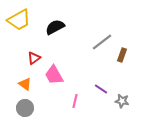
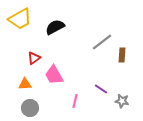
yellow trapezoid: moved 1 px right, 1 px up
brown rectangle: rotated 16 degrees counterclockwise
orange triangle: rotated 40 degrees counterclockwise
gray circle: moved 5 px right
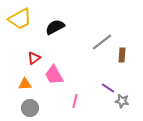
purple line: moved 7 px right, 1 px up
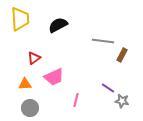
yellow trapezoid: rotated 65 degrees counterclockwise
black semicircle: moved 3 px right, 2 px up
gray line: moved 1 px right, 1 px up; rotated 45 degrees clockwise
brown rectangle: rotated 24 degrees clockwise
pink trapezoid: moved 2 px down; rotated 85 degrees counterclockwise
pink line: moved 1 px right, 1 px up
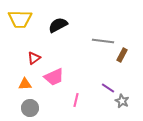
yellow trapezoid: rotated 95 degrees clockwise
gray star: rotated 16 degrees clockwise
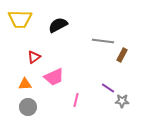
red triangle: moved 1 px up
gray star: rotated 24 degrees counterclockwise
gray circle: moved 2 px left, 1 px up
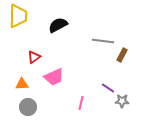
yellow trapezoid: moved 2 px left, 3 px up; rotated 90 degrees counterclockwise
orange triangle: moved 3 px left
pink line: moved 5 px right, 3 px down
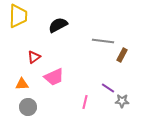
pink line: moved 4 px right, 1 px up
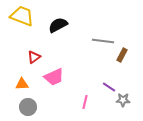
yellow trapezoid: moved 4 px right; rotated 70 degrees counterclockwise
purple line: moved 1 px right, 1 px up
gray star: moved 1 px right, 1 px up
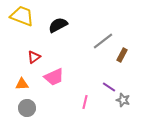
gray line: rotated 45 degrees counterclockwise
gray star: rotated 16 degrees clockwise
gray circle: moved 1 px left, 1 px down
